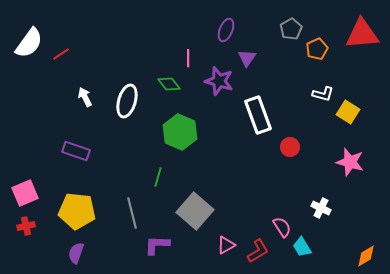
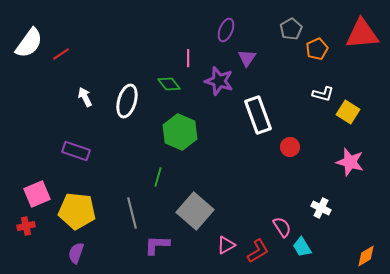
pink square: moved 12 px right, 1 px down
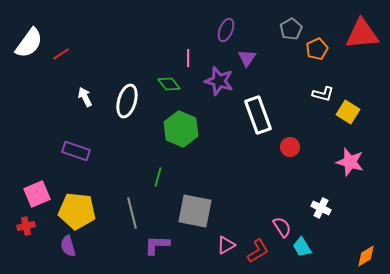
green hexagon: moved 1 px right, 3 px up
gray square: rotated 30 degrees counterclockwise
purple semicircle: moved 8 px left, 7 px up; rotated 35 degrees counterclockwise
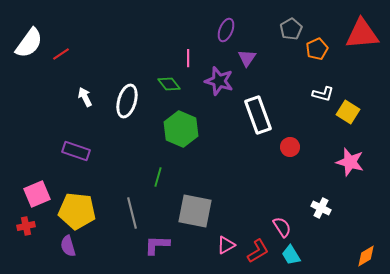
cyan trapezoid: moved 11 px left, 8 px down
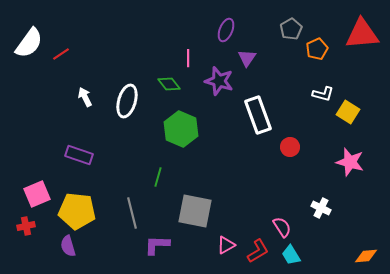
purple rectangle: moved 3 px right, 4 px down
orange diamond: rotated 25 degrees clockwise
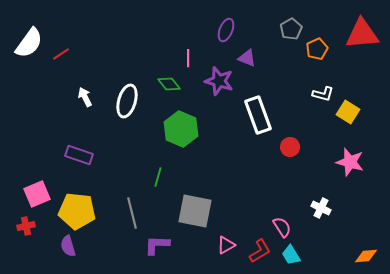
purple triangle: rotated 42 degrees counterclockwise
red L-shape: moved 2 px right
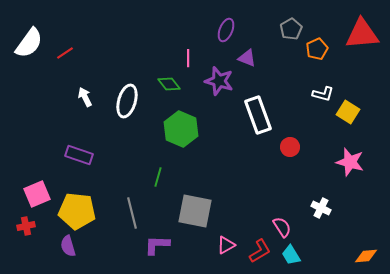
red line: moved 4 px right, 1 px up
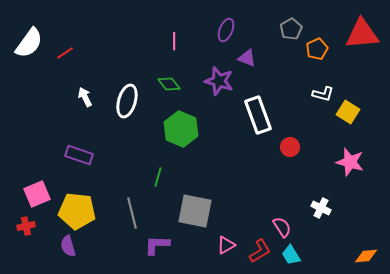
pink line: moved 14 px left, 17 px up
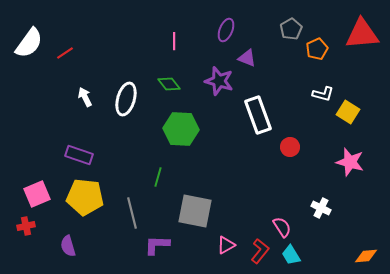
white ellipse: moved 1 px left, 2 px up
green hexagon: rotated 20 degrees counterclockwise
yellow pentagon: moved 8 px right, 14 px up
red L-shape: rotated 20 degrees counterclockwise
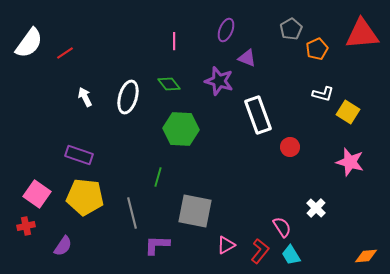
white ellipse: moved 2 px right, 2 px up
pink square: rotated 32 degrees counterclockwise
white cross: moved 5 px left; rotated 18 degrees clockwise
purple semicircle: moved 5 px left; rotated 130 degrees counterclockwise
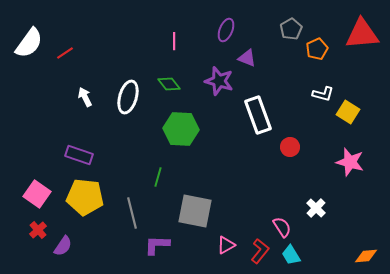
red cross: moved 12 px right, 4 px down; rotated 30 degrees counterclockwise
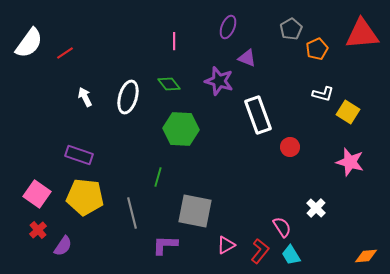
purple ellipse: moved 2 px right, 3 px up
purple L-shape: moved 8 px right
